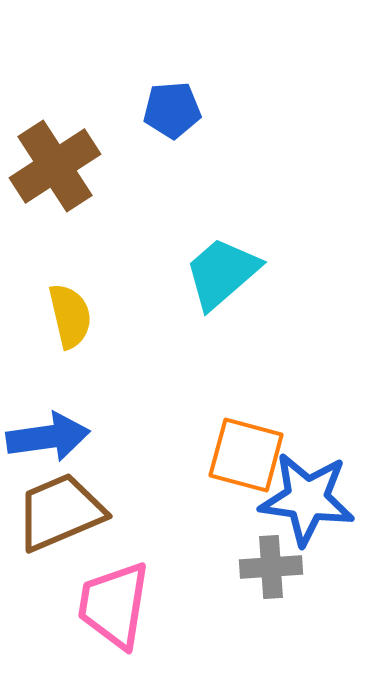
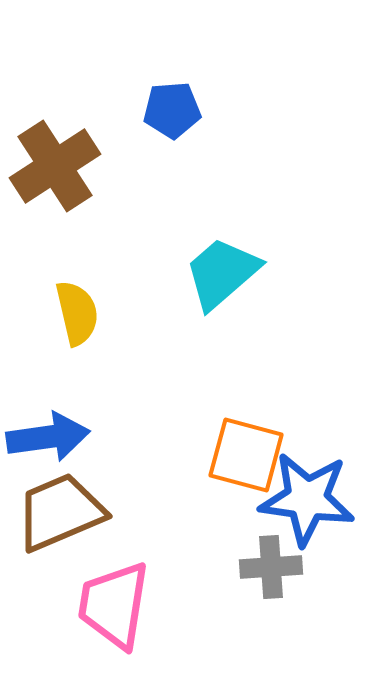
yellow semicircle: moved 7 px right, 3 px up
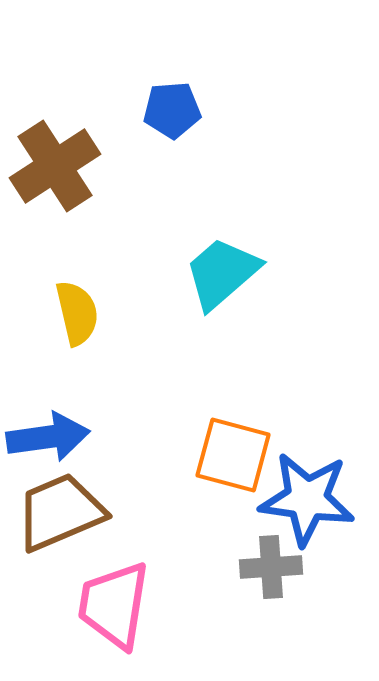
orange square: moved 13 px left
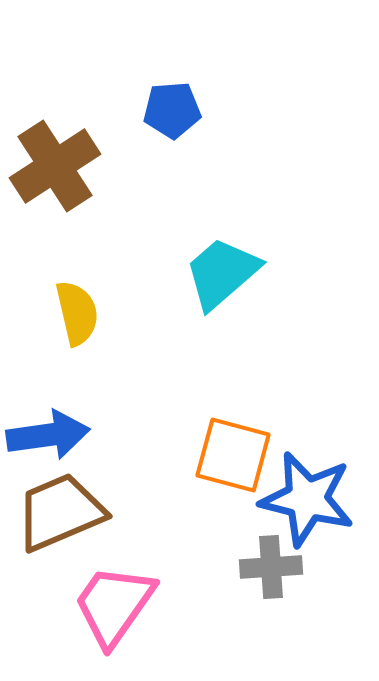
blue arrow: moved 2 px up
blue star: rotated 6 degrees clockwise
pink trapezoid: rotated 26 degrees clockwise
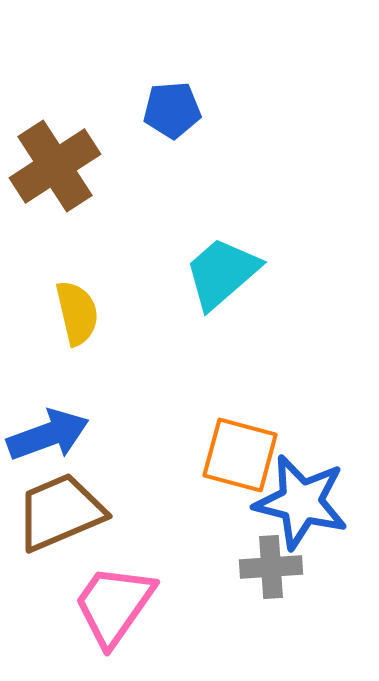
blue arrow: rotated 12 degrees counterclockwise
orange square: moved 7 px right
blue star: moved 6 px left, 3 px down
